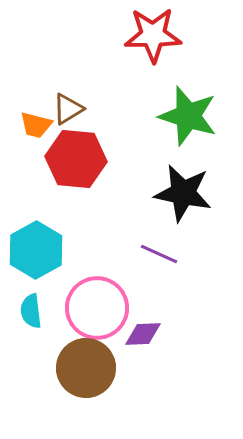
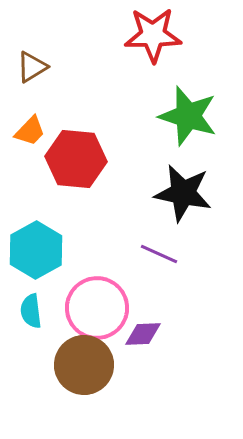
brown triangle: moved 36 px left, 42 px up
orange trapezoid: moved 6 px left, 6 px down; rotated 60 degrees counterclockwise
brown circle: moved 2 px left, 3 px up
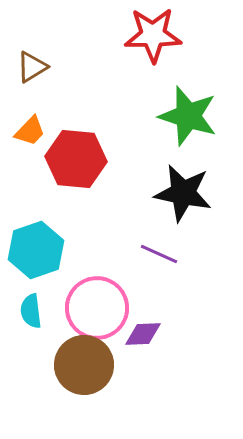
cyan hexagon: rotated 10 degrees clockwise
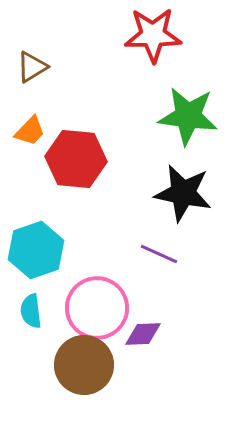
green star: rotated 10 degrees counterclockwise
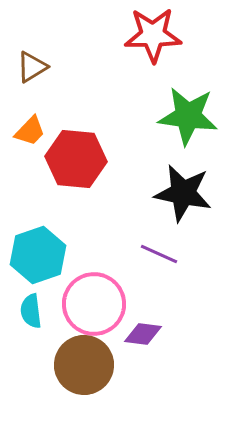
cyan hexagon: moved 2 px right, 5 px down
pink circle: moved 3 px left, 4 px up
purple diamond: rotated 9 degrees clockwise
